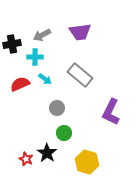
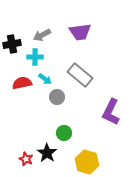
red semicircle: moved 2 px right, 1 px up; rotated 12 degrees clockwise
gray circle: moved 11 px up
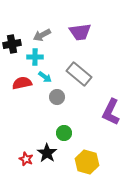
gray rectangle: moved 1 px left, 1 px up
cyan arrow: moved 2 px up
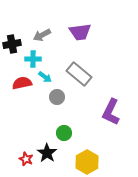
cyan cross: moved 2 px left, 2 px down
yellow hexagon: rotated 15 degrees clockwise
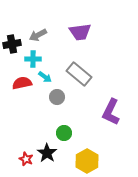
gray arrow: moved 4 px left
yellow hexagon: moved 1 px up
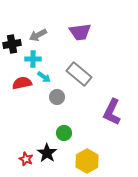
cyan arrow: moved 1 px left
purple L-shape: moved 1 px right
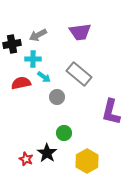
red semicircle: moved 1 px left
purple L-shape: moved 1 px left; rotated 12 degrees counterclockwise
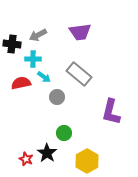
black cross: rotated 18 degrees clockwise
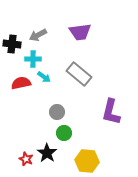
gray circle: moved 15 px down
yellow hexagon: rotated 25 degrees counterclockwise
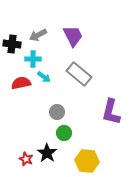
purple trapezoid: moved 7 px left, 4 px down; rotated 110 degrees counterclockwise
